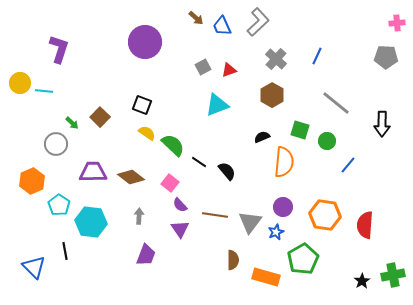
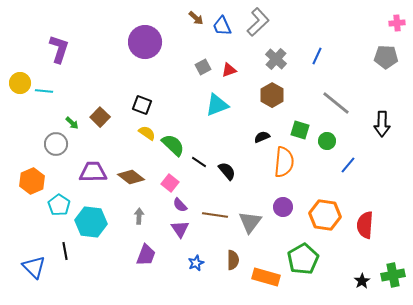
blue star at (276, 232): moved 80 px left, 31 px down
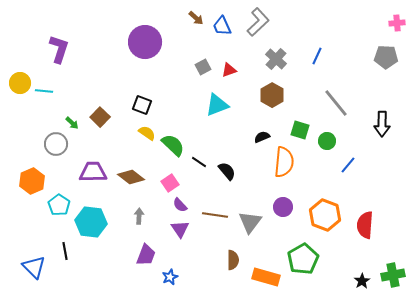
gray line at (336, 103): rotated 12 degrees clockwise
pink square at (170, 183): rotated 18 degrees clockwise
orange hexagon at (325, 215): rotated 12 degrees clockwise
blue star at (196, 263): moved 26 px left, 14 px down
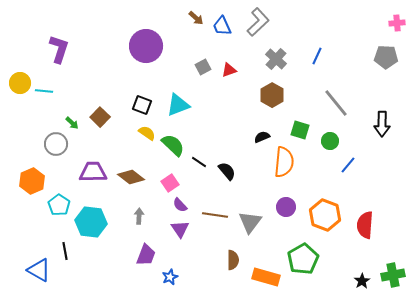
purple circle at (145, 42): moved 1 px right, 4 px down
cyan triangle at (217, 105): moved 39 px left
green circle at (327, 141): moved 3 px right
purple circle at (283, 207): moved 3 px right
blue triangle at (34, 267): moved 5 px right, 3 px down; rotated 15 degrees counterclockwise
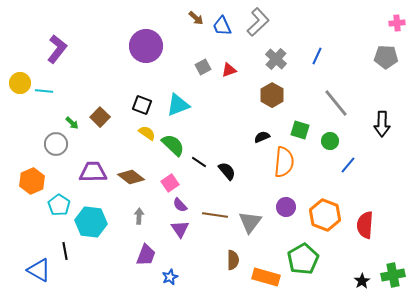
purple L-shape at (59, 49): moved 2 px left; rotated 20 degrees clockwise
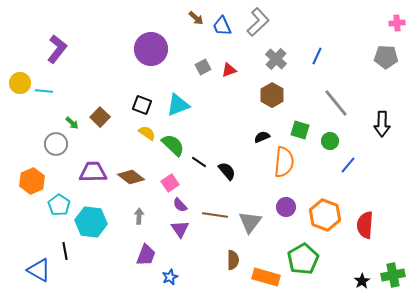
purple circle at (146, 46): moved 5 px right, 3 px down
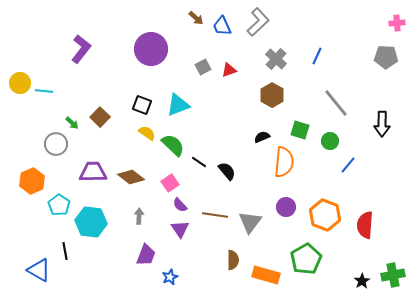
purple L-shape at (57, 49): moved 24 px right
green pentagon at (303, 259): moved 3 px right
orange rectangle at (266, 277): moved 2 px up
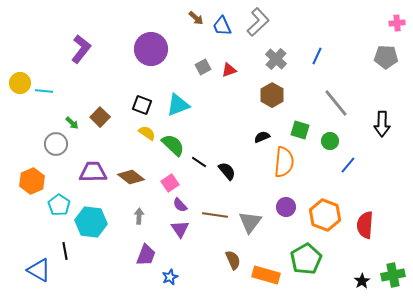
brown semicircle at (233, 260): rotated 24 degrees counterclockwise
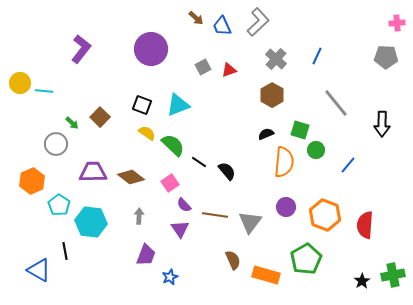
black semicircle at (262, 137): moved 4 px right, 3 px up
green circle at (330, 141): moved 14 px left, 9 px down
purple semicircle at (180, 205): moved 4 px right
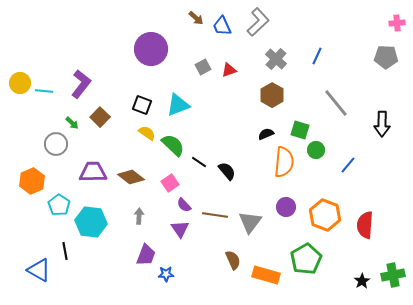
purple L-shape at (81, 49): moved 35 px down
blue star at (170, 277): moved 4 px left, 3 px up; rotated 21 degrees clockwise
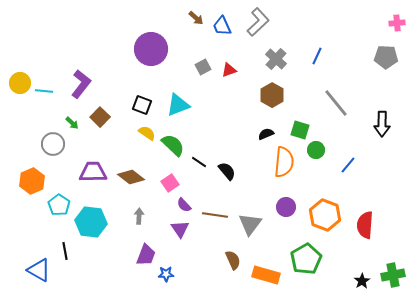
gray circle at (56, 144): moved 3 px left
gray triangle at (250, 222): moved 2 px down
